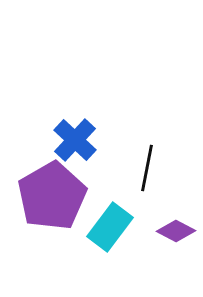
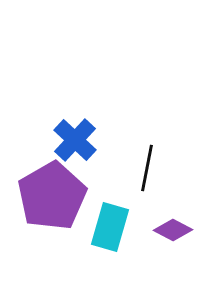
cyan rectangle: rotated 21 degrees counterclockwise
purple diamond: moved 3 px left, 1 px up
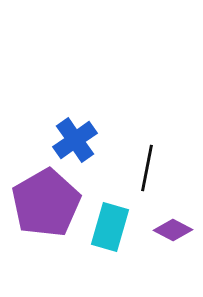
blue cross: rotated 12 degrees clockwise
purple pentagon: moved 6 px left, 7 px down
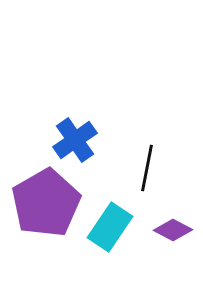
cyan rectangle: rotated 18 degrees clockwise
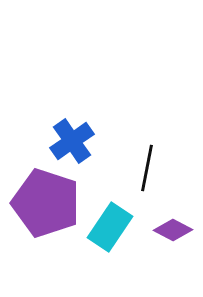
blue cross: moved 3 px left, 1 px down
purple pentagon: rotated 24 degrees counterclockwise
